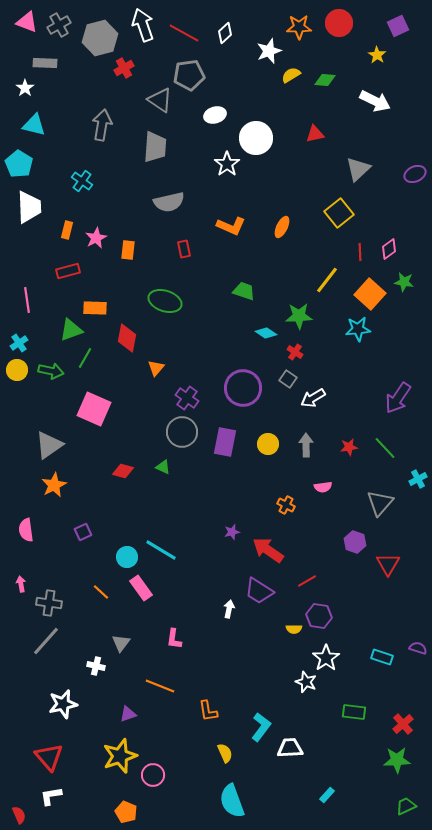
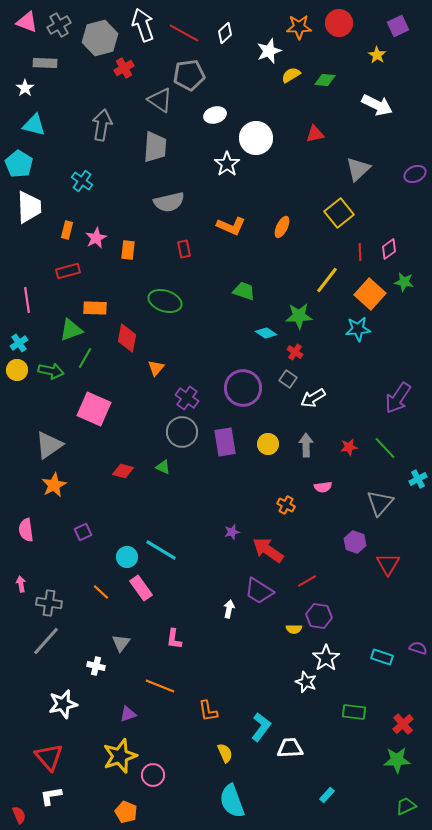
white arrow at (375, 101): moved 2 px right, 4 px down
purple rectangle at (225, 442): rotated 20 degrees counterclockwise
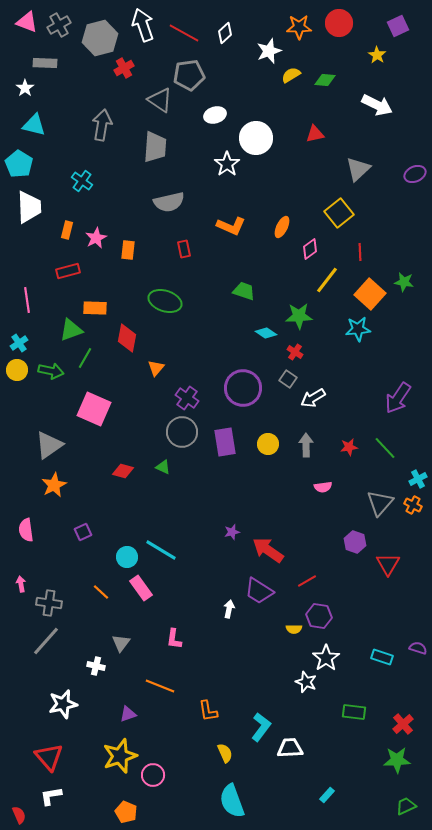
pink diamond at (389, 249): moved 79 px left
orange cross at (286, 505): moved 127 px right
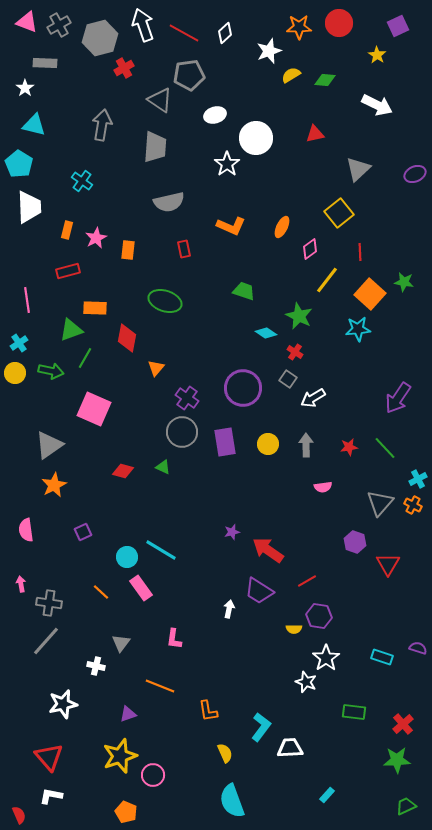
green star at (299, 316): rotated 28 degrees clockwise
yellow circle at (17, 370): moved 2 px left, 3 px down
white L-shape at (51, 796): rotated 20 degrees clockwise
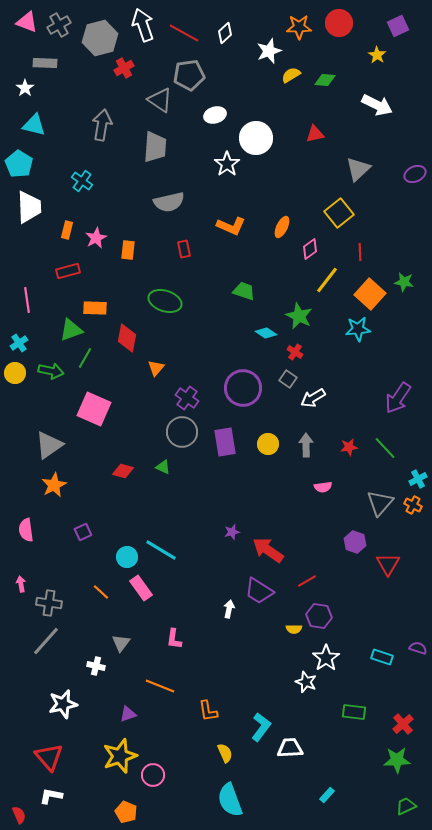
cyan semicircle at (232, 801): moved 2 px left, 1 px up
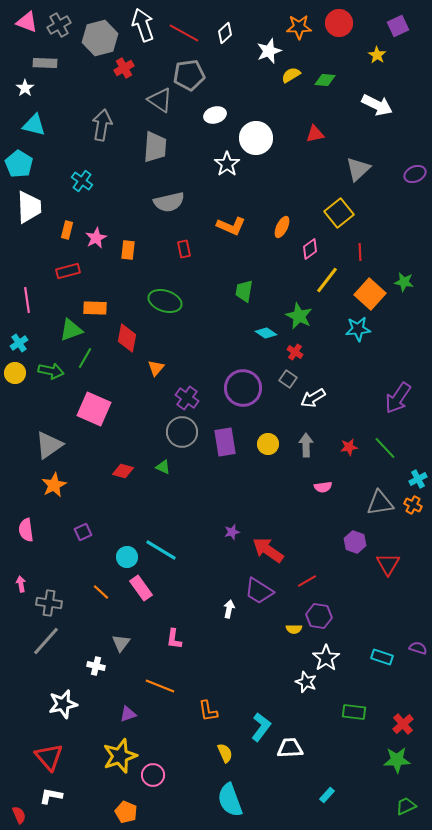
green trapezoid at (244, 291): rotated 100 degrees counterclockwise
gray triangle at (380, 503): rotated 40 degrees clockwise
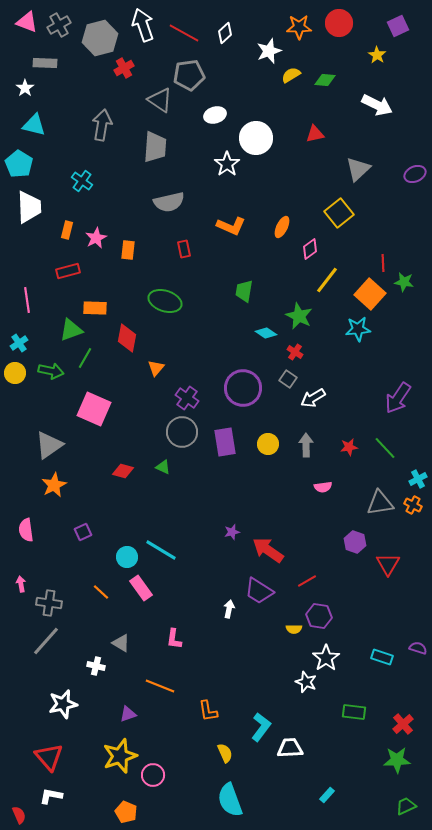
red line at (360, 252): moved 23 px right, 11 px down
gray triangle at (121, 643): rotated 36 degrees counterclockwise
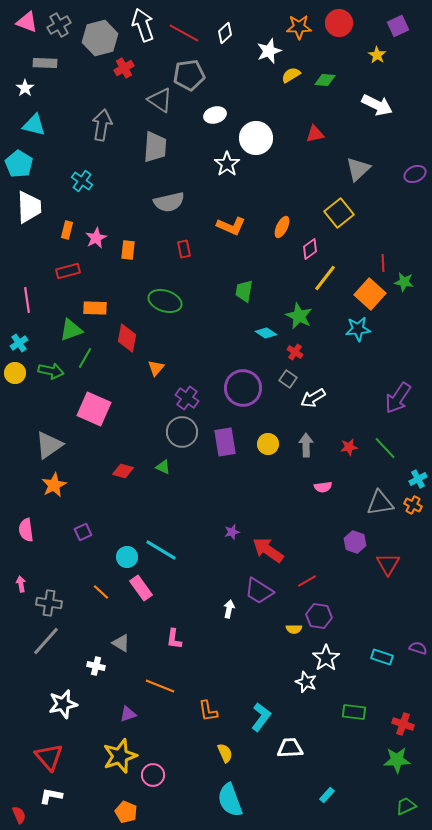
yellow line at (327, 280): moved 2 px left, 2 px up
red cross at (403, 724): rotated 30 degrees counterclockwise
cyan L-shape at (261, 727): moved 10 px up
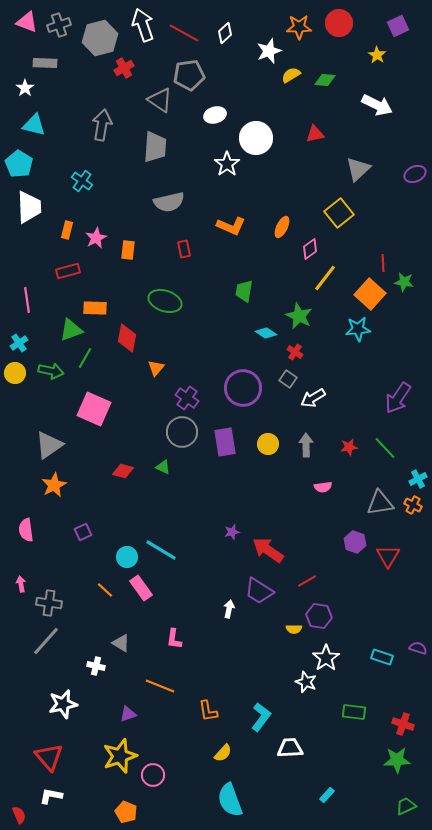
gray cross at (59, 25): rotated 10 degrees clockwise
red triangle at (388, 564): moved 8 px up
orange line at (101, 592): moved 4 px right, 2 px up
yellow semicircle at (225, 753): moved 2 px left; rotated 66 degrees clockwise
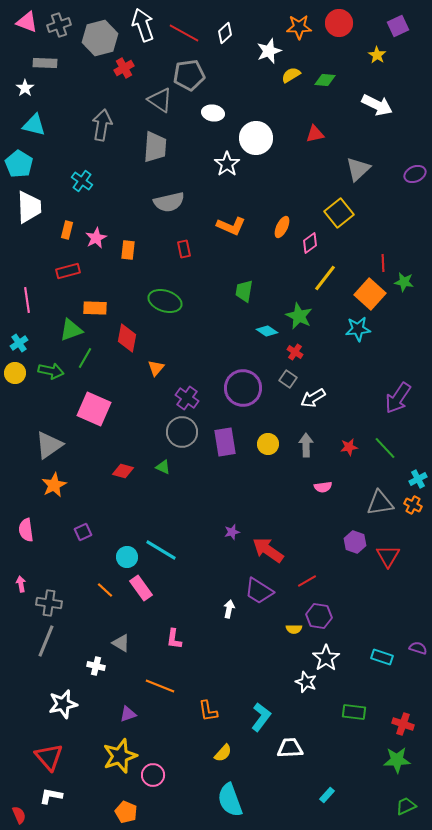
white ellipse at (215, 115): moved 2 px left, 2 px up; rotated 25 degrees clockwise
pink diamond at (310, 249): moved 6 px up
cyan diamond at (266, 333): moved 1 px right, 2 px up
gray line at (46, 641): rotated 20 degrees counterclockwise
